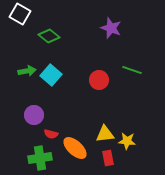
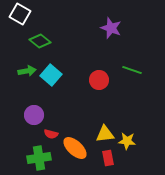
green diamond: moved 9 px left, 5 px down
green cross: moved 1 px left
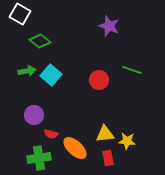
purple star: moved 2 px left, 2 px up
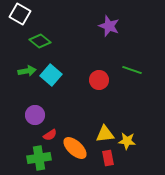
purple circle: moved 1 px right
red semicircle: moved 1 px left, 1 px down; rotated 48 degrees counterclockwise
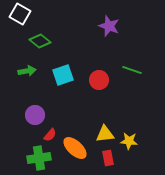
cyan square: moved 12 px right; rotated 30 degrees clockwise
red semicircle: rotated 16 degrees counterclockwise
yellow star: moved 2 px right
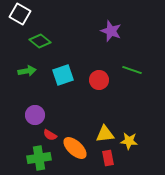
purple star: moved 2 px right, 5 px down
red semicircle: rotated 80 degrees clockwise
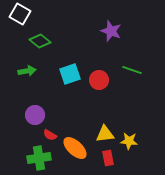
cyan square: moved 7 px right, 1 px up
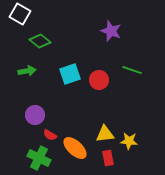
green cross: rotated 35 degrees clockwise
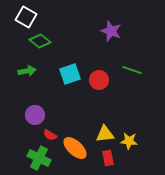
white square: moved 6 px right, 3 px down
